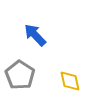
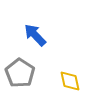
gray pentagon: moved 2 px up
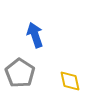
blue arrow: rotated 25 degrees clockwise
